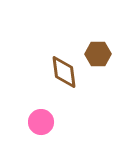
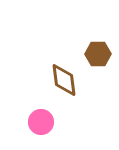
brown diamond: moved 8 px down
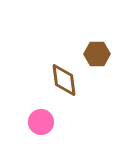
brown hexagon: moved 1 px left
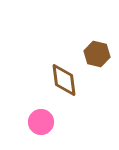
brown hexagon: rotated 15 degrees clockwise
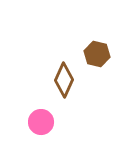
brown diamond: rotated 32 degrees clockwise
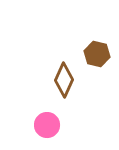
pink circle: moved 6 px right, 3 px down
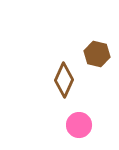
pink circle: moved 32 px right
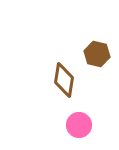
brown diamond: rotated 16 degrees counterclockwise
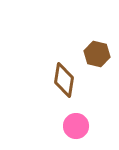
pink circle: moved 3 px left, 1 px down
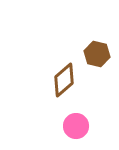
brown diamond: rotated 40 degrees clockwise
